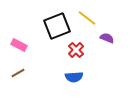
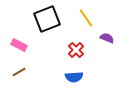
yellow line: moved 1 px left; rotated 18 degrees clockwise
black square: moved 10 px left, 7 px up
brown line: moved 1 px right, 1 px up
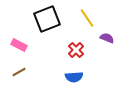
yellow line: moved 1 px right
